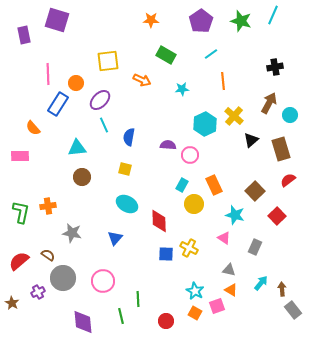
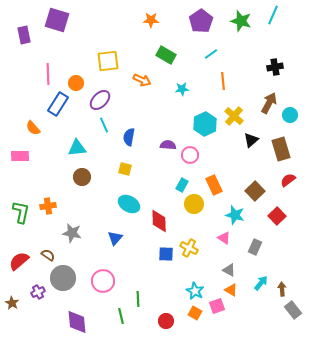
cyan ellipse at (127, 204): moved 2 px right
gray triangle at (229, 270): rotated 16 degrees clockwise
purple diamond at (83, 322): moved 6 px left
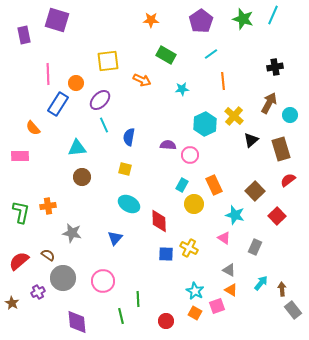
green star at (241, 21): moved 2 px right, 2 px up
